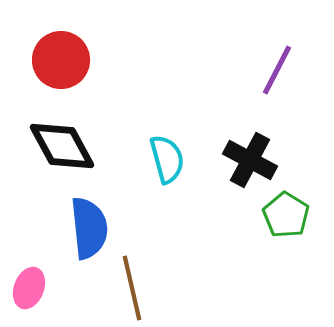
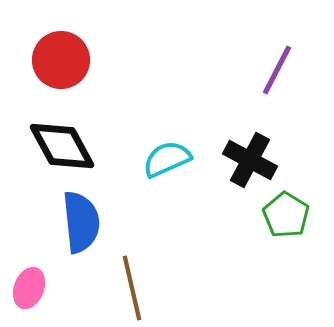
cyan semicircle: rotated 99 degrees counterclockwise
blue semicircle: moved 8 px left, 6 px up
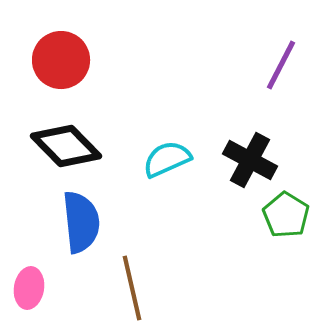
purple line: moved 4 px right, 5 px up
black diamond: moved 4 px right; rotated 16 degrees counterclockwise
pink ellipse: rotated 12 degrees counterclockwise
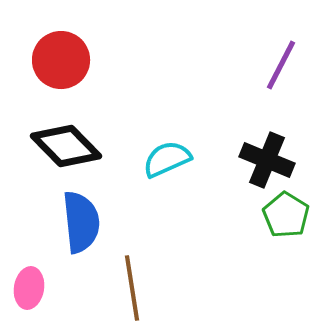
black cross: moved 17 px right; rotated 6 degrees counterclockwise
brown line: rotated 4 degrees clockwise
